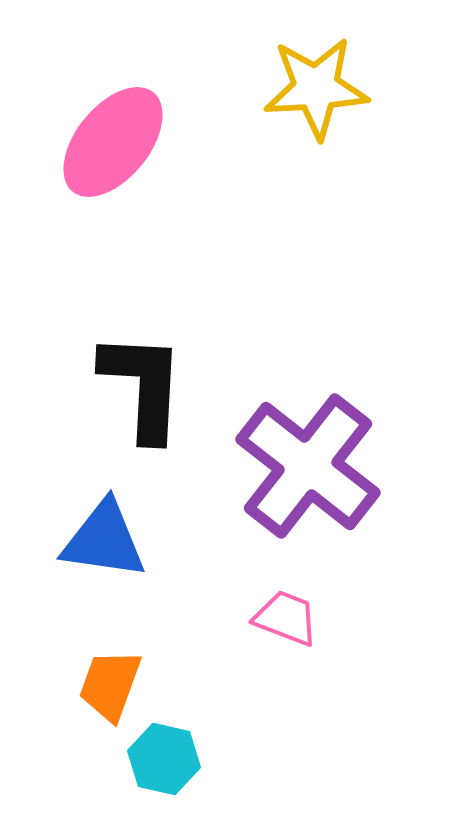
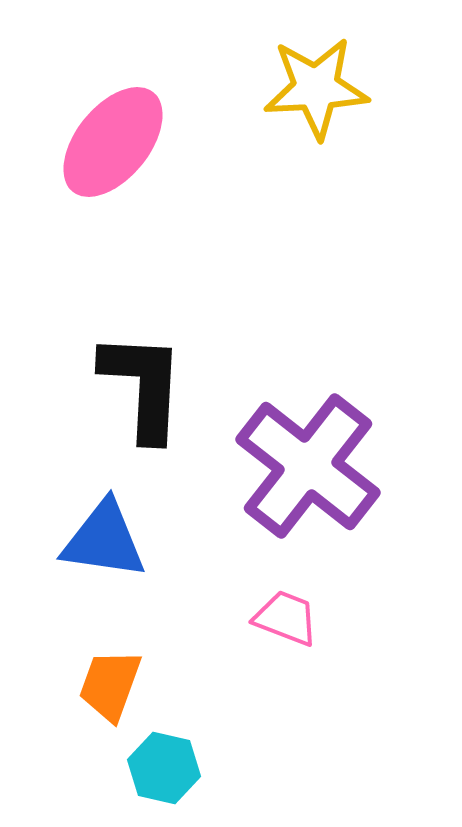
cyan hexagon: moved 9 px down
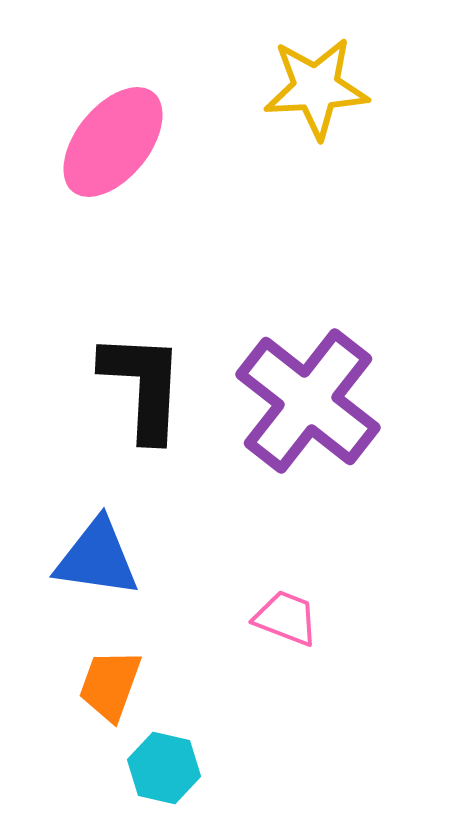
purple cross: moved 65 px up
blue triangle: moved 7 px left, 18 px down
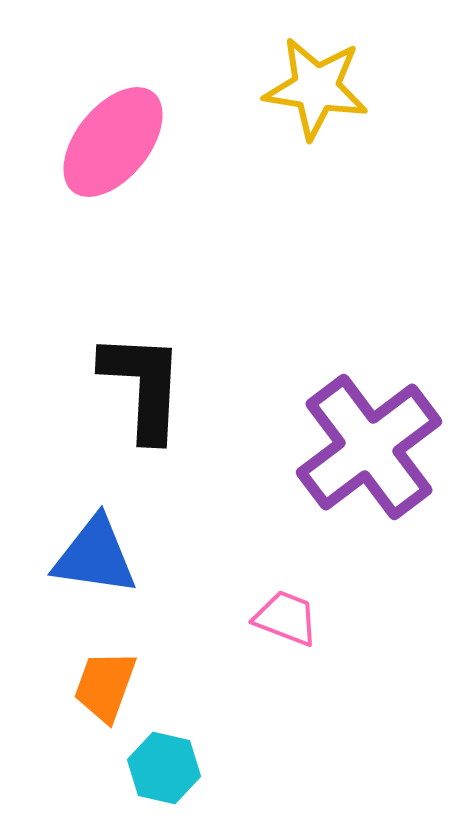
yellow star: rotated 12 degrees clockwise
purple cross: moved 61 px right, 46 px down; rotated 15 degrees clockwise
blue triangle: moved 2 px left, 2 px up
orange trapezoid: moved 5 px left, 1 px down
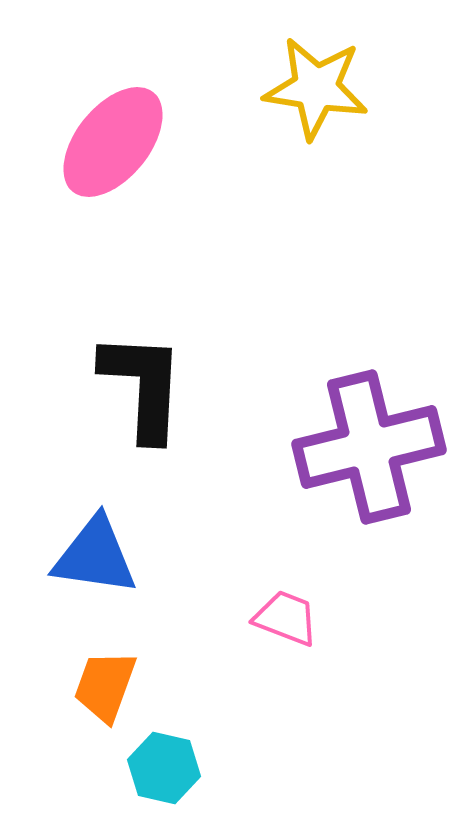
purple cross: rotated 23 degrees clockwise
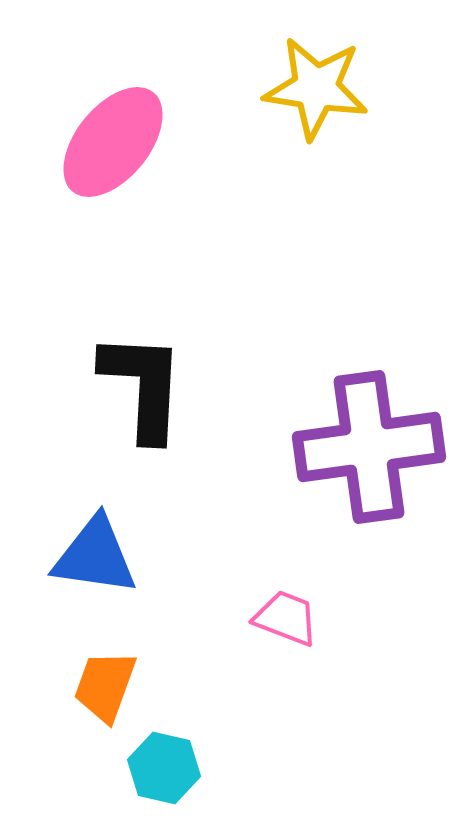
purple cross: rotated 6 degrees clockwise
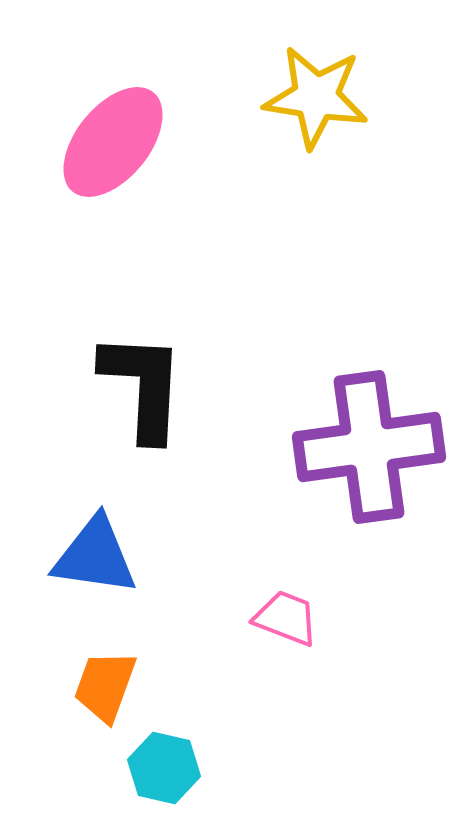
yellow star: moved 9 px down
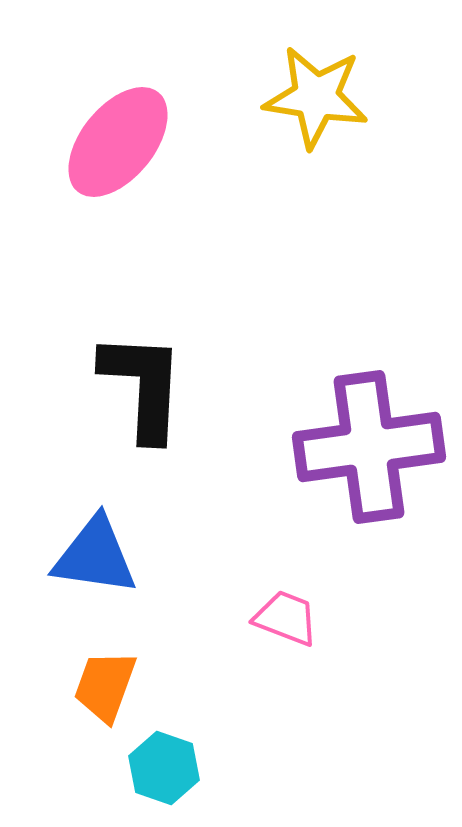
pink ellipse: moved 5 px right
cyan hexagon: rotated 6 degrees clockwise
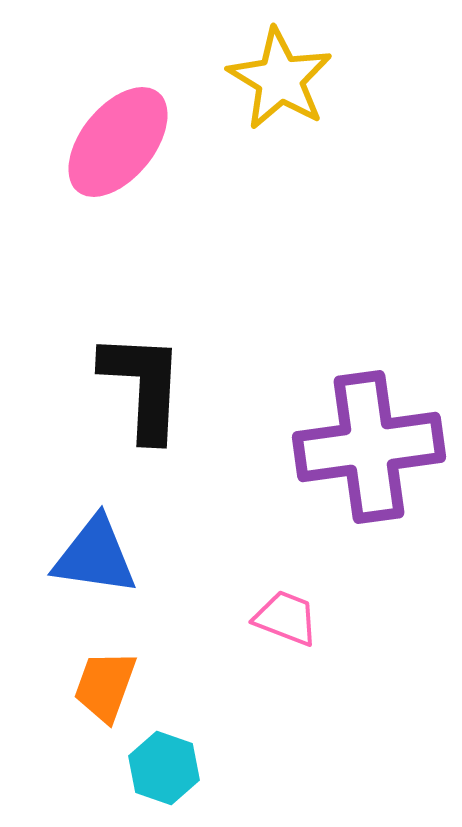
yellow star: moved 36 px left, 18 px up; rotated 22 degrees clockwise
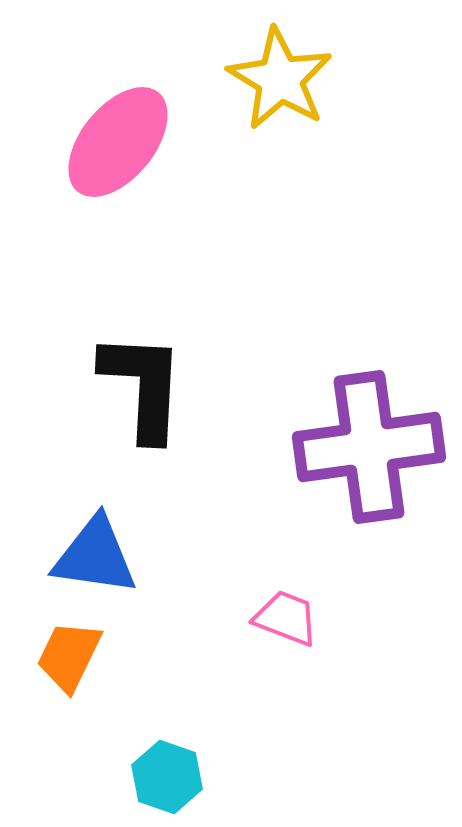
orange trapezoid: moved 36 px left, 30 px up; rotated 6 degrees clockwise
cyan hexagon: moved 3 px right, 9 px down
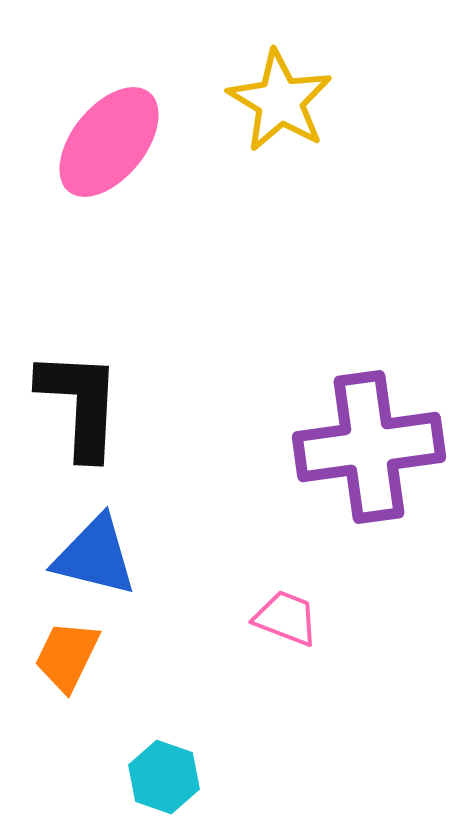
yellow star: moved 22 px down
pink ellipse: moved 9 px left
black L-shape: moved 63 px left, 18 px down
blue triangle: rotated 6 degrees clockwise
orange trapezoid: moved 2 px left
cyan hexagon: moved 3 px left
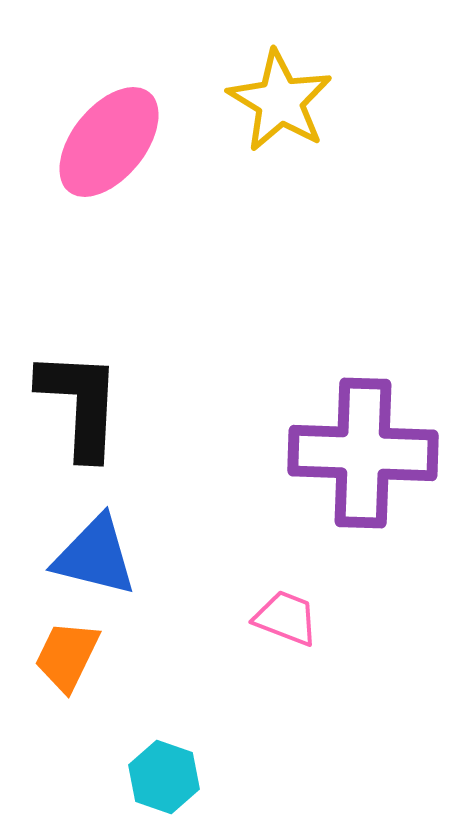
purple cross: moved 6 px left, 6 px down; rotated 10 degrees clockwise
